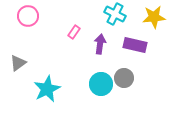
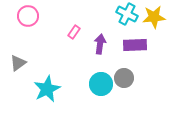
cyan cross: moved 12 px right
purple rectangle: rotated 15 degrees counterclockwise
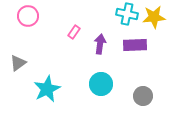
cyan cross: rotated 15 degrees counterclockwise
gray circle: moved 19 px right, 18 px down
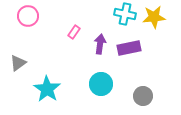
cyan cross: moved 2 px left
purple rectangle: moved 6 px left, 3 px down; rotated 10 degrees counterclockwise
cyan star: rotated 12 degrees counterclockwise
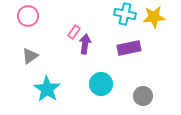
purple arrow: moved 15 px left
gray triangle: moved 12 px right, 7 px up
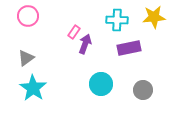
cyan cross: moved 8 px left, 6 px down; rotated 10 degrees counterclockwise
purple arrow: rotated 12 degrees clockwise
gray triangle: moved 4 px left, 2 px down
cyan star: moved 14 px left, 1 px up
gray circle: moved 6 px up
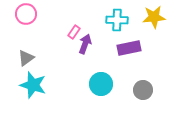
pink circle: moved 2 px left, 2 px up
cyan star: moved 3 px up; rotated 16 degrees counterclockwise
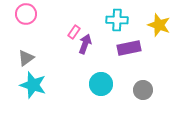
yellow star: moved 5 px right, 8 px down; rotated 25 degrees clockwise
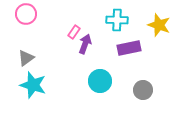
cyan circle: moved 1 px left, 3 px up
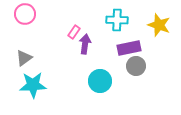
pink circle: moved 1 px left
purple arrow: rotated 12 degrees counterclockwise
gray triangle: moved 2 px left
cyan star: rotated 20 degrees counterclockwise
gray circle: moved 7 px left, 24 px up
